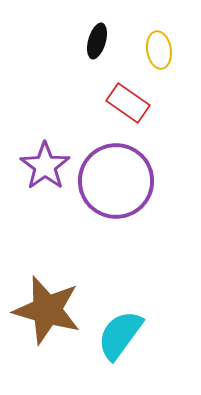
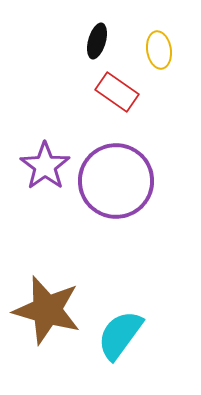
red rectangle: moved 11 px left, 11 px up
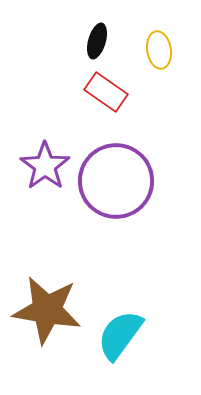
red rectangle: moved 11 px left
brown star: rotated 6 degrees counterclockwise
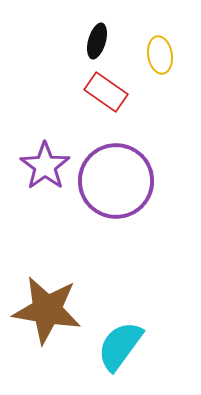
yellow ellipse: moved 1 px right, 5 px down
cyan semicircle: moved 11 px down
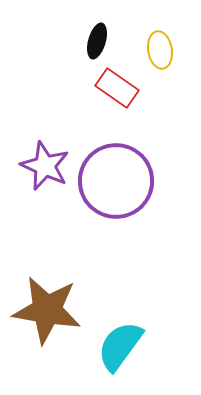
yellow ellipse: moved 5 px up
red rectangle: moved 11 px right, 4 px up
purple star: rotated 12 degrees counterclockwise
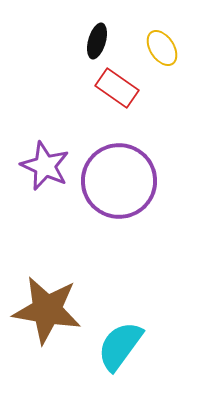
yellow ellipse: moved 2 px right, 2 px up; rotated 24 degrees counterclockwise
purple circle: moved 3 px right
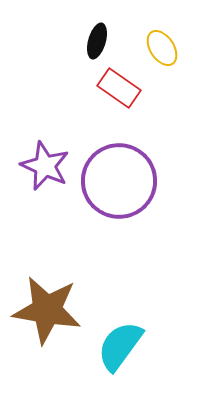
red rectangle: moved 2 px right
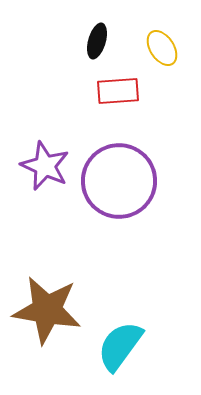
red rectangle: moved 1 px left, 3 px down; rotated 39 degrees counterclockwise
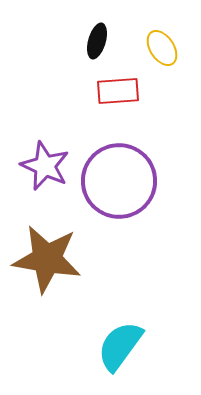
brown star: moved 51 px up
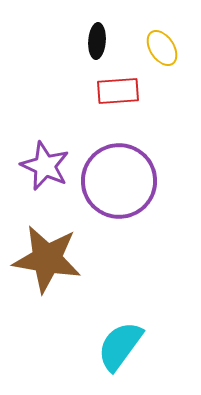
black ellipse: rotated 12 degrees counterclockwise
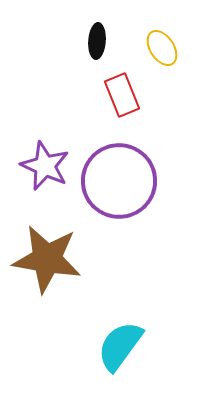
red rectangle: moved 4 px right, 4 px down; rotated 72 degrees clockwise
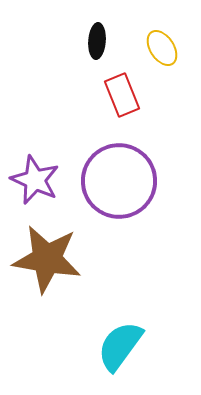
purple star: moved 10 px left, 14 px down
